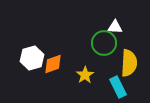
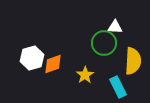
yellow semicircle: moved 4 px right, 2 px up
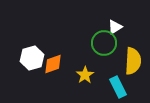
white triangle: rotated 35 degrees counterclockwise
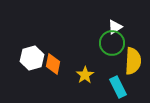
green circle: moved 8 px right
orange diamond: rotated 60 degrees counterclockwise
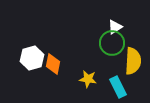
yellow star: moved 3 px right, 4 px down; rotated 30 degrees counterclockwise
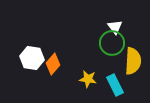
white triangle: rotated 35 degrees counterclockwise
white hexagon: rotated 25 degrees clockwise
orange diamond: rotated 30 degrees clockwise
cyan rectangle: moved 3 px left, 2 px up
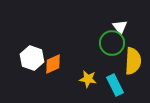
white triangle: moved 5 px right
white hexagon: rotated 10 degrees clockwise
orange diamond: rotated 25 degrees clockwise
